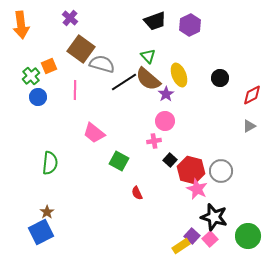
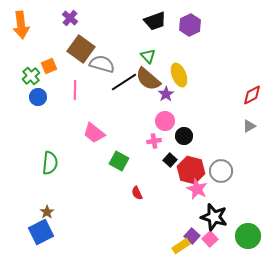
black circle: moved 36 px left, 58 px down
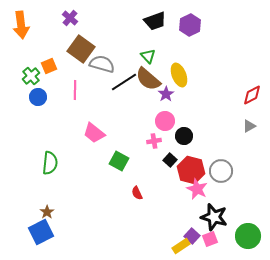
pink square: rotated 21 degrees clockwise
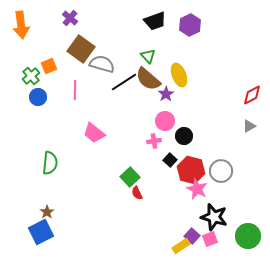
green square: moved 11 px right, 16 px down; rotated 18 degrees clockwise
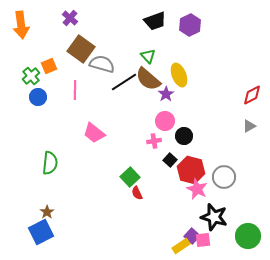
gray circle: moved 3 px right, 6 px down
pink square: moved 7 px left, 1 px down; rotated 14 degrees clockwise
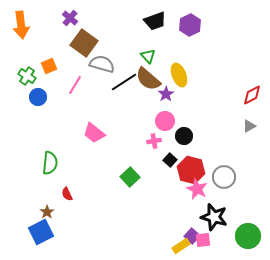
brown square: moved 3 px right, 6 px up
green cross: moved 4 px left; rotated 18 degrees counterclockwise
pink line: moved 5 px up; rotated 30 degrees clockwise
red semicircle: moved 70 px left, 1 px down
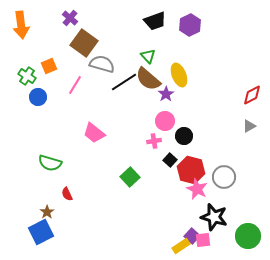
green semicircle: rotated 100 degrees clockwise
